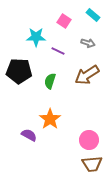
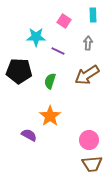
cyan rectangle: rotated 48 degrees clockwise
gray arrow: rotated 104 degrees counterclockwise
orange star: moved 3 px up
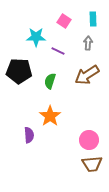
cyan rectangle: moved 4 px down
purple semicircle: rotated 56 degrees clockwise
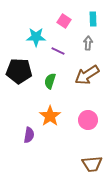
purple semicircle: rotated 14 degrees clockwise
pink circle: moved 1 px left, 20 px up
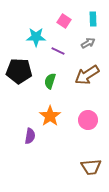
gray arrow: rotated 56 degrees clockwise
purple semicircle: moved 1 px right, 1 px down
brown trapezoid: moved 1 px left, 3 px down
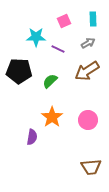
pink square: rotated 32 degrees clockwise
purple line: moved 2 px up
brown arrow: moved 4 px up
green semicircle: rotated 28 degrees clockwise
orange star: moved 2 px right, 1 px down
purple semicircle: moved 2 px right, 1 px down
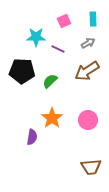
black pentagon: moved 3 px right
orange star: moved 1 px down
